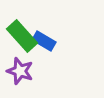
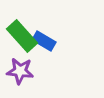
purple star: rotated 12 degrees counterclockwise
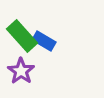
purple star: moved 1 px right; rotated 28 degrees clockwise
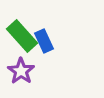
blue rectangle: rotated 35 degrees clockwise
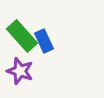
purple star: moved 1 px left; rotated 16 degrees counterclockwise
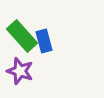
blue rectangle: rotated 10 degrees clockwise
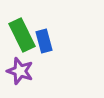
green rectangle: moved 1 px up; rotated 16 degrees clockwise
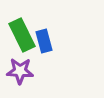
purple star: rotated 16 degrees counterclockwise
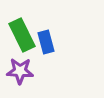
blue rectangle: moved 2 px right, 1 px down
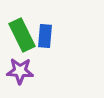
blue rectangle: moved 1 px left, 6 px up; rotated 20 degrees clockwise
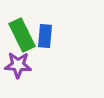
purple star: moved 2 px left, 6 px up
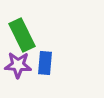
blue rectangle: moved 27 px down
